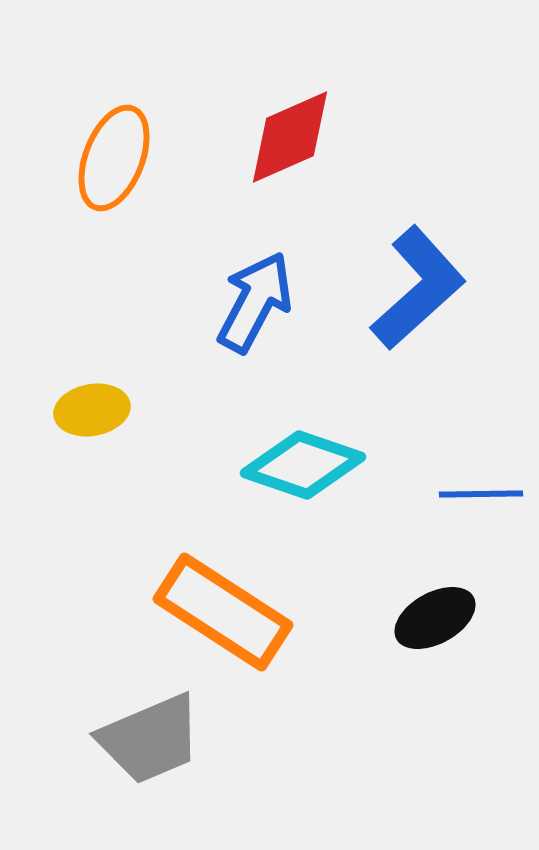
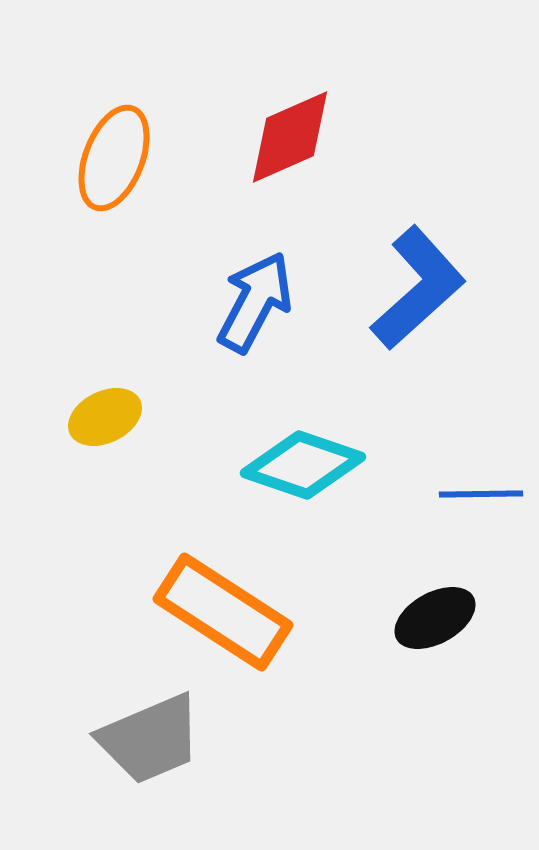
yellow ellipse: moved 13 px right, 7 px down; rotated 16 degrees counterclockwise
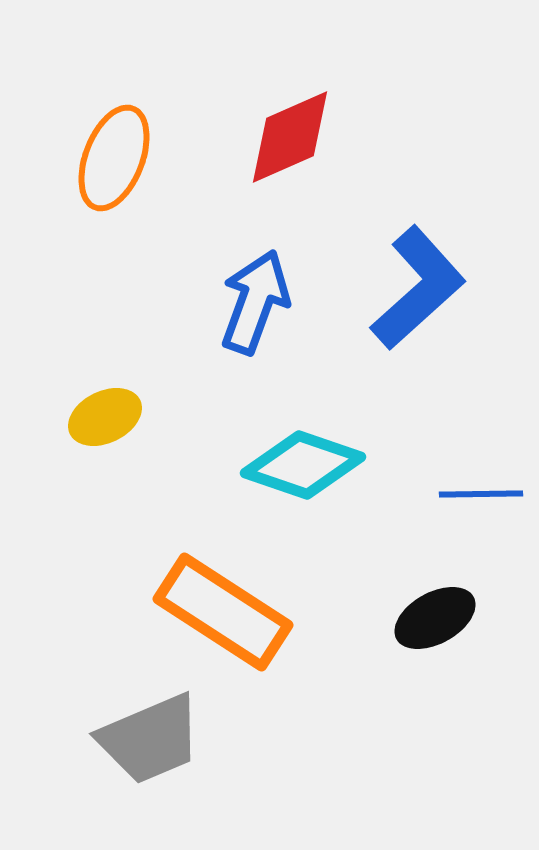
blue arrow: rotated 8 degrees counterclockwise
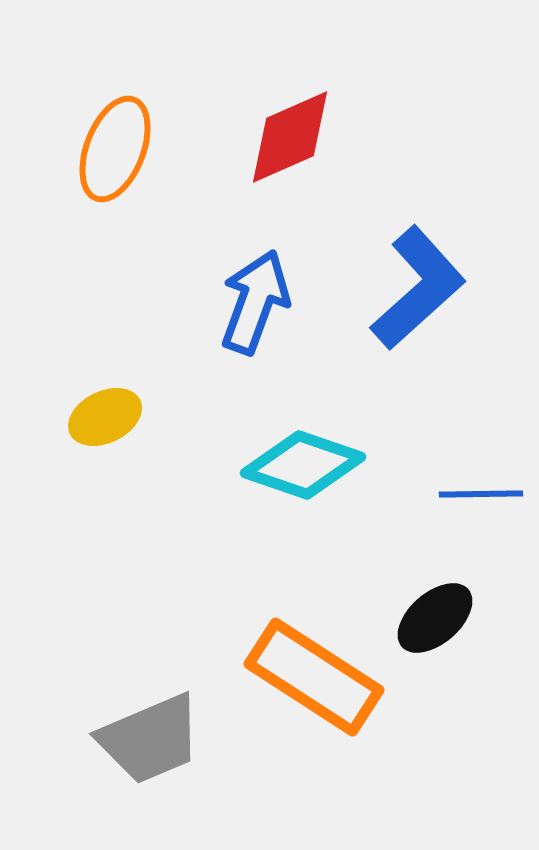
orange ellipse: moved 1 px right, 9 px up
orange rectangle: moved 91 px right, 65 px down
black ellipse: rotated 12 degrees counterclockwise
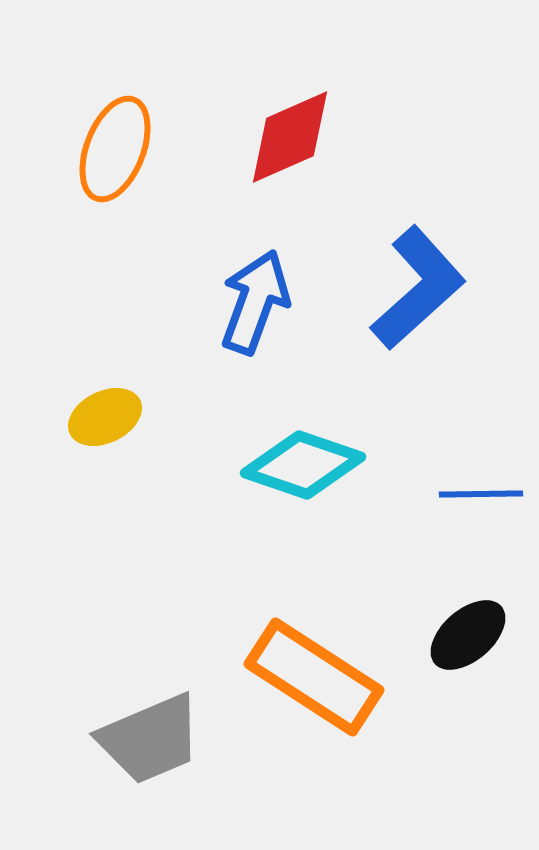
black ellipse: moved 33 px right, 17 px down
